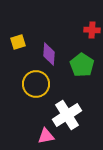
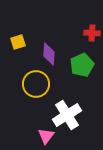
red cross: moved 3 px down
green pentagon: rotated 15 degrees clockwise
pink triangle: rotated 42 degrees counterclockwise
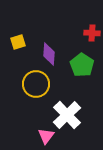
green pentagon: rotated 15 degrees counterclockwise
white cross: rotated 12 degrees counterclockwise
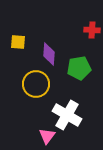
red cross: moved 3 px up
yellow square: rotated 21 degrees clockwise
green pentagon: moved 3 px left, 3 px down; rotated 30 degrees clockwise
white cross: rotated 16 degrees counterclockwise
pink triangle: moved 1 px right
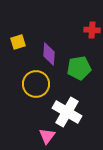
yellow square: rotated 21 degrees counterclockwise
white cross: moved 3 px up
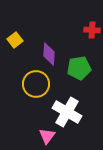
yellow square: moved 3 px left, 2 px up; rotated 21 degrees counterclockwise
